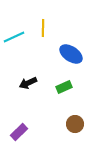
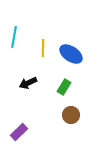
yellow line: moved 20 px down
cyan line: rotated 55 degrees counterclockwise
green rectangle: rotated 35 degrees counterclockwise
brown circle: moved 4 px left, 9 px up
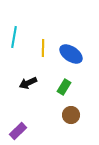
purple rectangle: moved 1 px left, 1 px up
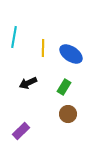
brown circle: moved 3 px left, 1 px up
purple rectangle: moved 3 px right
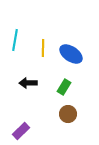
cyan line: moved 1 px right, 3 px down
black arrow: rotated 24 degrees clockwise
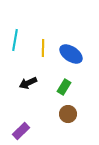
black arrow: rotated 24 degrees counterclockwise
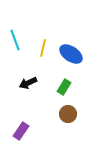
cyan line: rotated 30 degrees counterclockwise
yellow line: rotated 12 degrees clockwise
purple rectangle: rotated 12 degrees counterclockwise
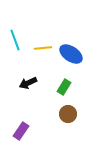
yellow line: rotated 72 degrees clockwise
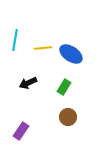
cyan line: rotated 30 degrees clockwise
brown circle: moved 3 px down
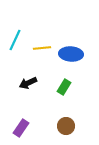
cyan line: rotated 15 degrees clockwise
yellow line: moved 1 px left
blue ellipse: rotated 30 degrees counterclockwise
brown circle: moved 2 px left, 9 px down
purple rectangle: moved 3 px up
